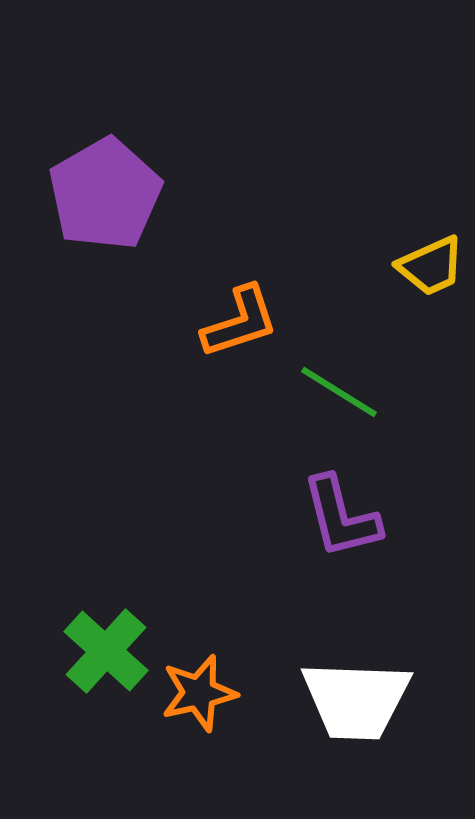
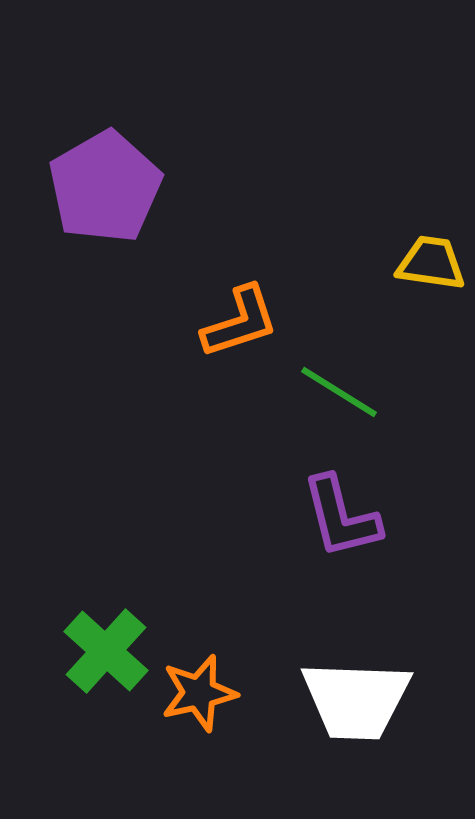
purple pentagon: moved 7 px up
yellow trapezoid: moved 3 px up; rotated 148 degrees counterclockwise
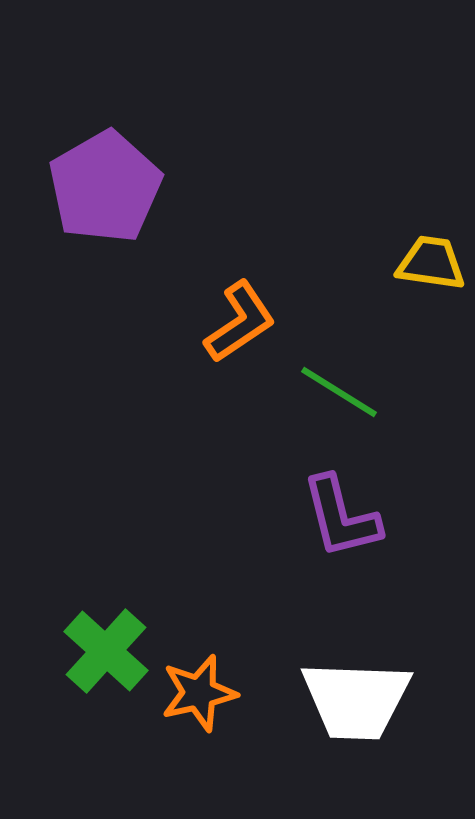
orange L-shape: rotated 16 degrees counterclockwise
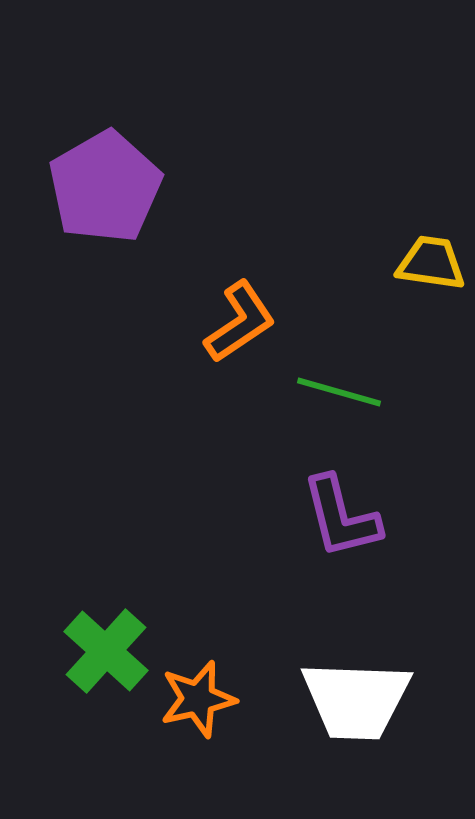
green line: rotated 16 degrees counterclockwise
orange star: moved 1 px left, 6 px down
